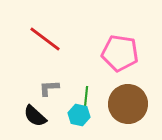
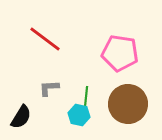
black semicircle: moved 14 px left, 1 px down; rotated 100 degrees counterclockwise
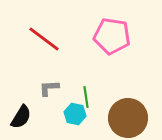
red line: moved 1 px left
pink pentagon: moved 8 px left, 17 px up
green line: rotated 15 degrees counterclockwise
brown circle: moved 14 px down
cyan hexagon: moved 4 px left, 1 px up
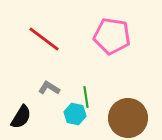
gray L-shape: rotated 35 degrees clockwise
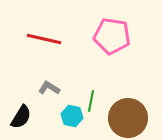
red line: rotated 24 degrees counterclockwise
green line: moved 5 px right, 4 px down; rotated 20 degrees clockwise
cyan hexagon: moved 3 px left, 2 px down
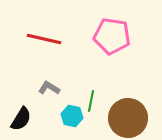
black semicircle: moved 2 px down
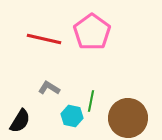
pink pentagon: moved 20 px left, 4 px up; rotated 27 degrees clockwise
black semicircle: moved 1 px left, 2 px down
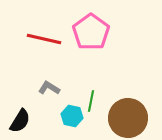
pink pentagon: moved 1 px left
